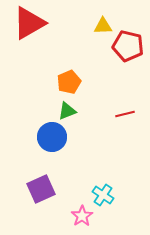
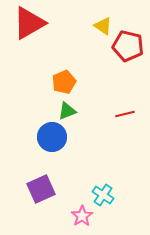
yellow triangle: rotated 36 degrees clockwise
orange pentagon: moved 5 px left
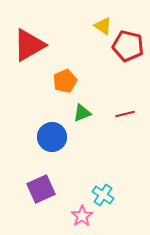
red triangle: moved 22 px down
orange pentagon: moved 1 px right, 1 px up
green triangle: moved 15 px right, 2 px down
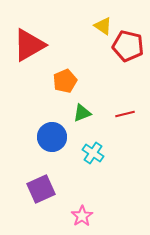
cyan cross: moved 10 px left, 42 px up
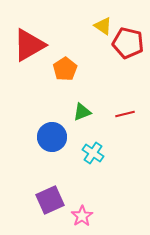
red pentagon: moved 3 px up
orange pentagon: moved 12 px up; rotated 10 degrees counterclockwise
green triangle: moved 1 px up
purple square: moved 9 px right, 11 px down
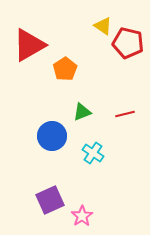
blue circle: moved 1 px up
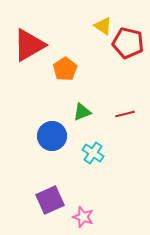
pink star: moved 1 px right, 1 px down; rotated 20 degrees counterclockwise
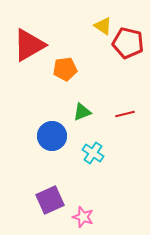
orange pentagon: rotated 25 degrees clockwise
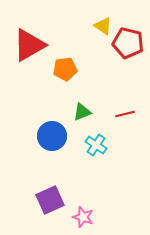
cyan cross: moved 3 px right, 8 px up
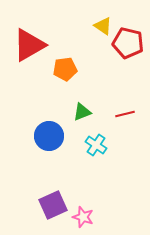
blue circle: moved 3 px left
purple square: moved 3 px right, 5 px down
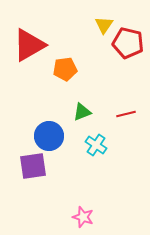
yellow triangle: moved 1 px right, 1 px up; rotated 30 degrees clockwise
red line: moved 1 px right
purple square: moved 20 px left, 39 px up; rotated 16 degrees clockwise
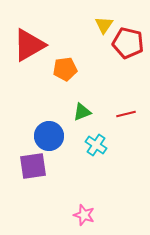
pink star: moved 1 px right, 2 px up
